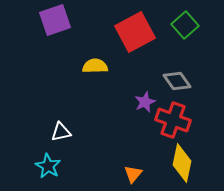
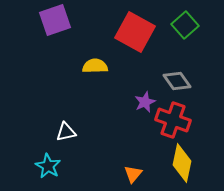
red square: rotated 33 degrees counterclockwise
white triangle: moved 5 px right
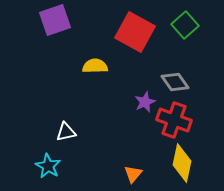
gray diamond: moved 2 px left, 1 px down
red cross: moved 1 px right
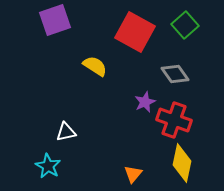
yellow semicircle: rotated 35 degrees clockwise
gray diamond: moved 8 px up
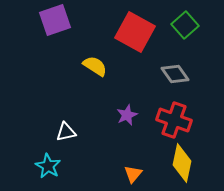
purple star: moved 18 px left, 13 px down
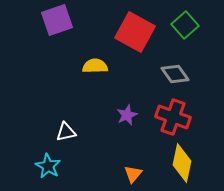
purple square: moved 2 px right
yellow semicircle: rotated 35 degrees counterclockwise
red cross: moved 1 px left, 3 px up
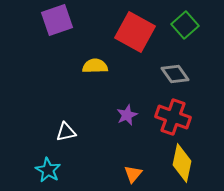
cyan star: moved 4 px down
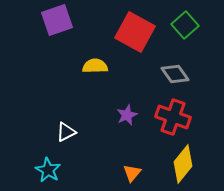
white triangle: rotated 15 degrees counterclockwise
yellow diamond: moved 1 px right, 1 px down; rotated 27 degrees clockwise
orange triangle: moved 1 px left, 1 px up
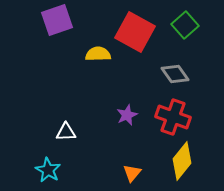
yellow semicircle: moved 3 px right, 12 px up
white triangle: rotated 25 degrees clockwise
yellow diamond: moved 1 px left, 3 px up
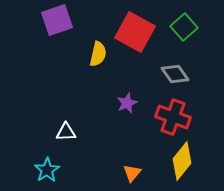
green square: moved 1 px left, 2 px down
yellow semicircle: rotated 105 degrees clockwise
purple star: moved 12 px up
cyan star: moved 1 px left; rotated 10 degrees clockwise
